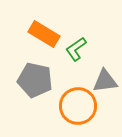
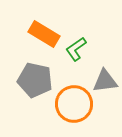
orange circle: moved 4 px left, 2 px up
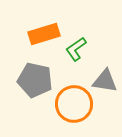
orange rectangle: rotated 48 degrees counterclockwise
gray triangle: rotated 16 degrees clockwise
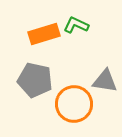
green L-shape: moved 24 px up; rotated 60 degrees clockwise
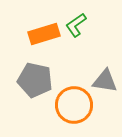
green L-shape: rotated 60 degrees counterclockwise
orange circle: moved 1 px down
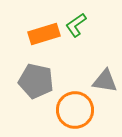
gray pentagon: moved 1 px right, 1 px down
orange circle: moved 1 px right, 5 px down
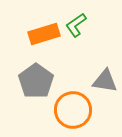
gray pentagon: rotated 24 degrees clockwise
orange circle: moved 2 px left
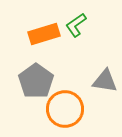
orange circle: moved 8 px left, 1 px up
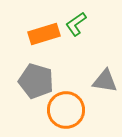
green L-shape: moved 1 px up
gray pentagon: rotated 20 degrees counterclockwise
orange circle: moved 1 px right, 1 px down
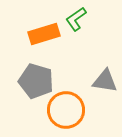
green L-shape: moved 5 px up
